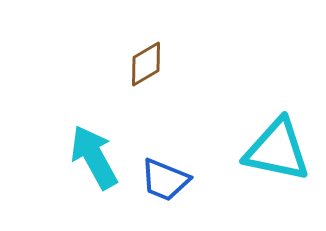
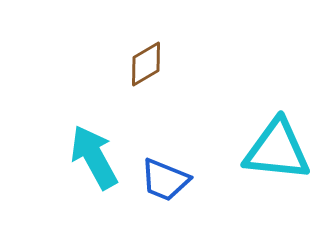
cyan triangle: rotated 6 degrees counterclockwise
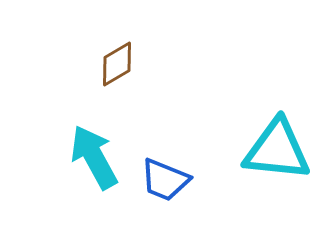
brown diamond: moved 29 px left
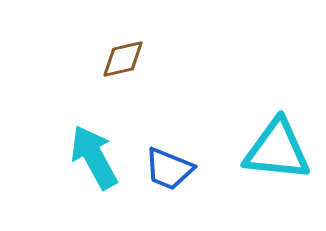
brown diamond: moved 6 px right, 5 px up; rotated 18 degrees clockwise
blue trapezoid: moved 4 px right, 11 px up
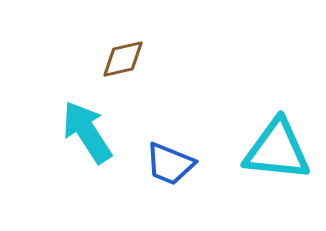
cyan arrow: moved 7 px left, 25 px up; rotated 4 degrees counterclockwise
blue trapezoid: moved 1 px right, 5 px up
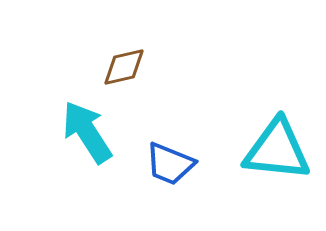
brown diamond: moved 1 px right, 8 px down
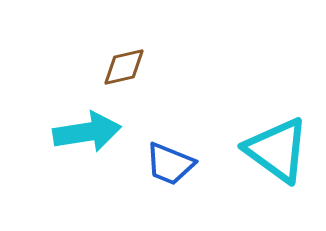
cyan arrow: rotated 114 degrees clockwise
cyan triangle: rotated 30 degrees clockwise
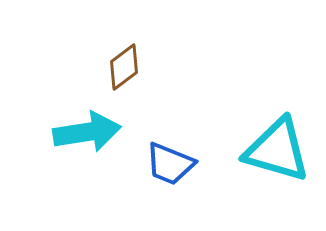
brown diamond: rotated 24 degrees counterclockwise
cyan triangle: rotated 20 degrees counterclockwise
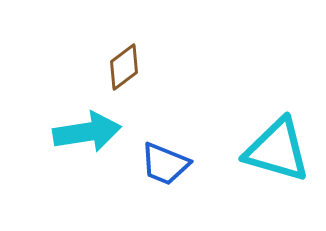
blue trapezoid: moved 5 px left
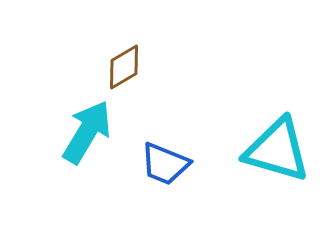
brown diamond: rotated 6 degrees clockwise
cyan arrow: rotated 50 degrees counterclockwise
